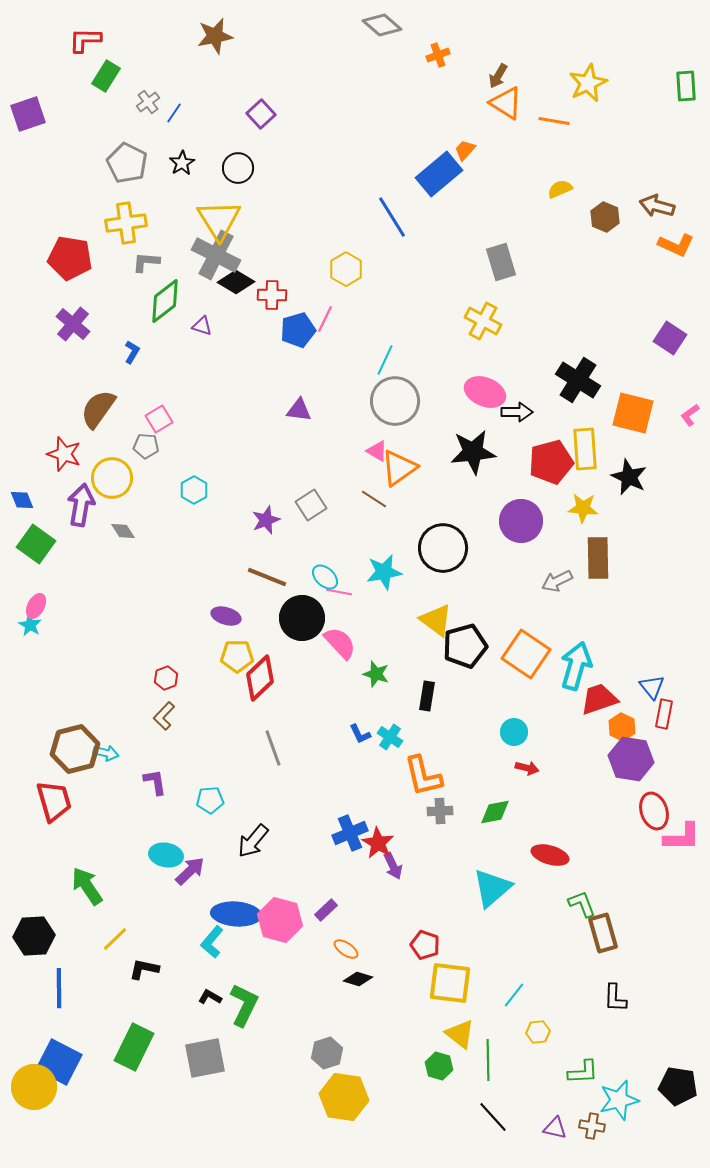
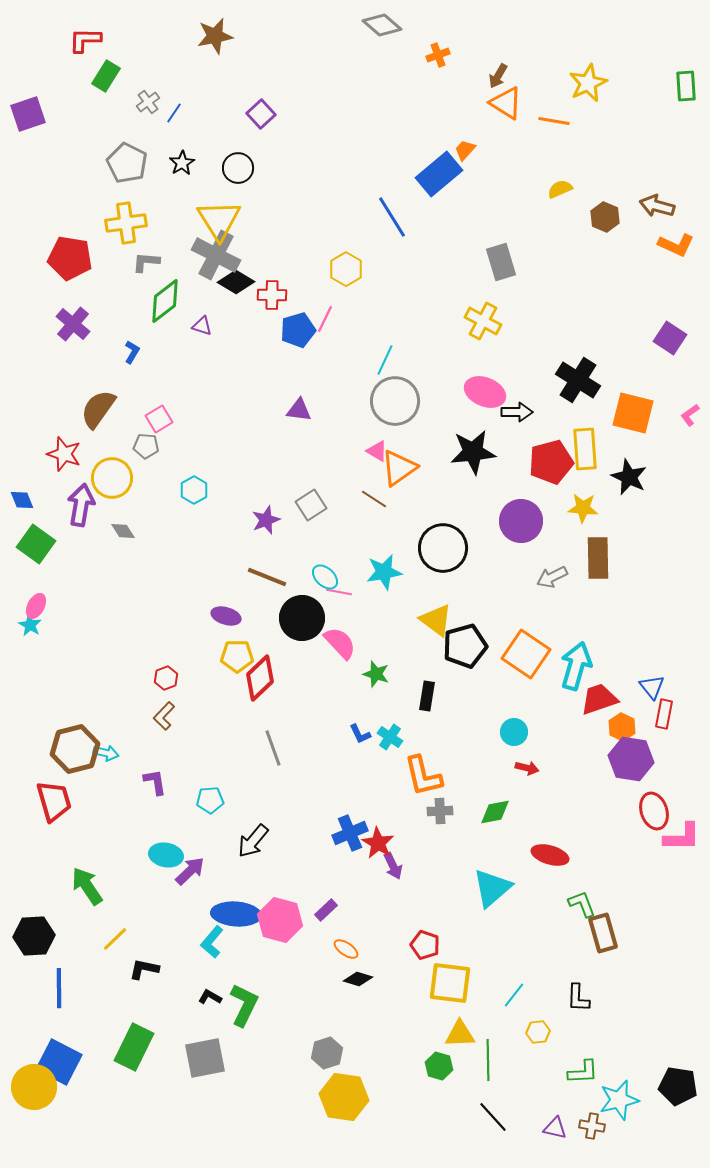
gray arrow at (557, 581): moved 5 px left, 4 px up
black L-shape at (615, 998): moved 37 px left
yellow triangle at (460, 1034): rotated 40 degrees counterclockwise
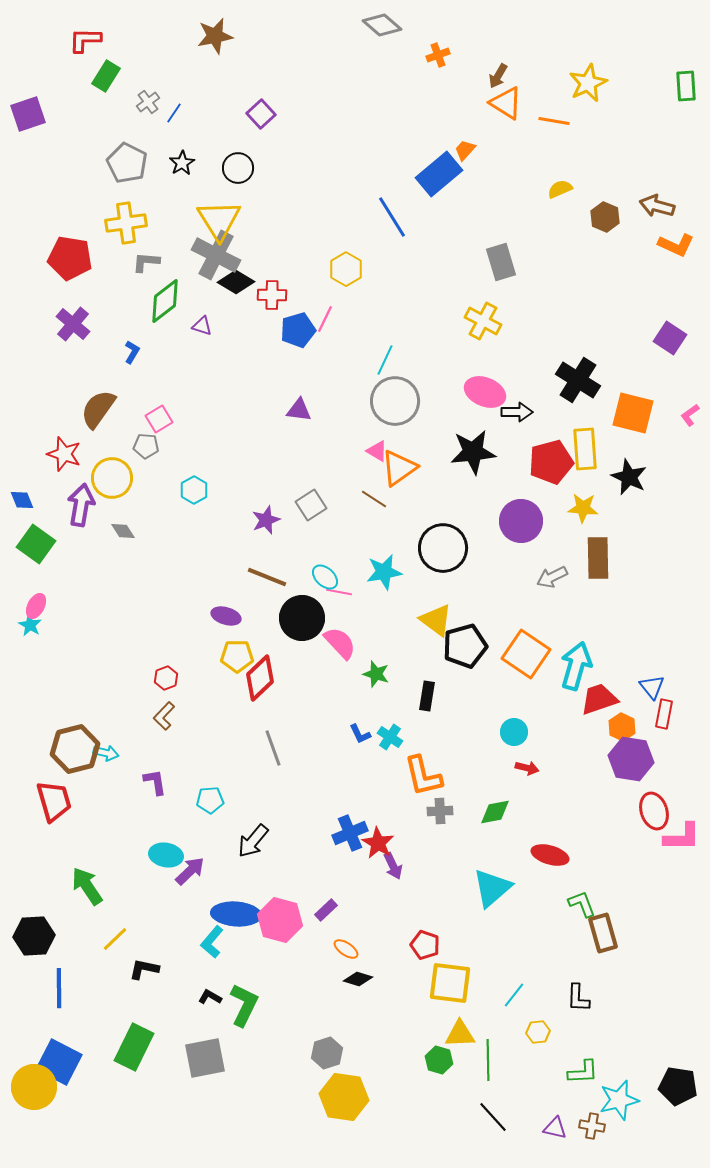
green hexagon at (439, 1066): moved 6 px up
